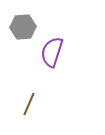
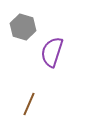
gray hexagon: rotated 20 degrees clockwise
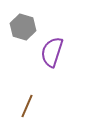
brown line: moved 2 px left, 2 px down
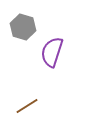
brown line: rotated 35 degrees clockwise
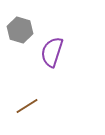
gray hexagon: moved 3 px left, 3 px down
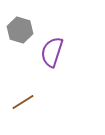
brown line: moved 4 px left, 4 px up
